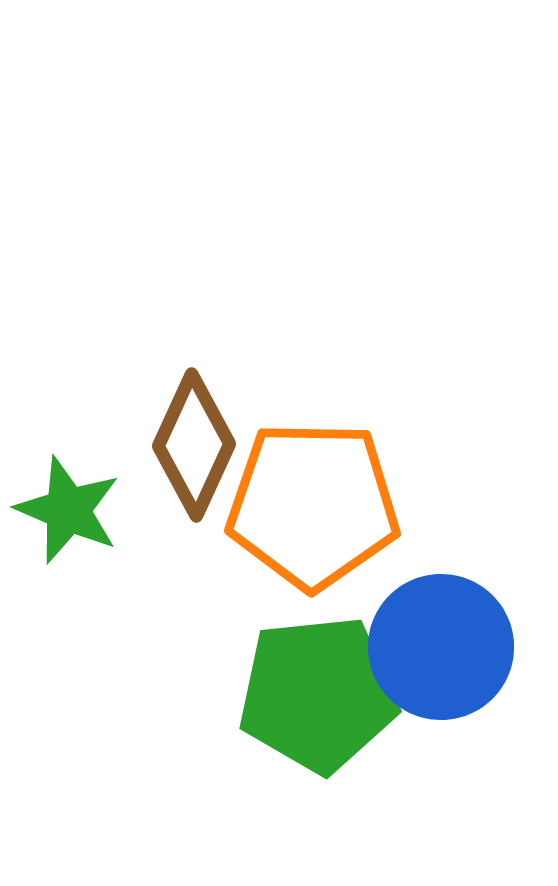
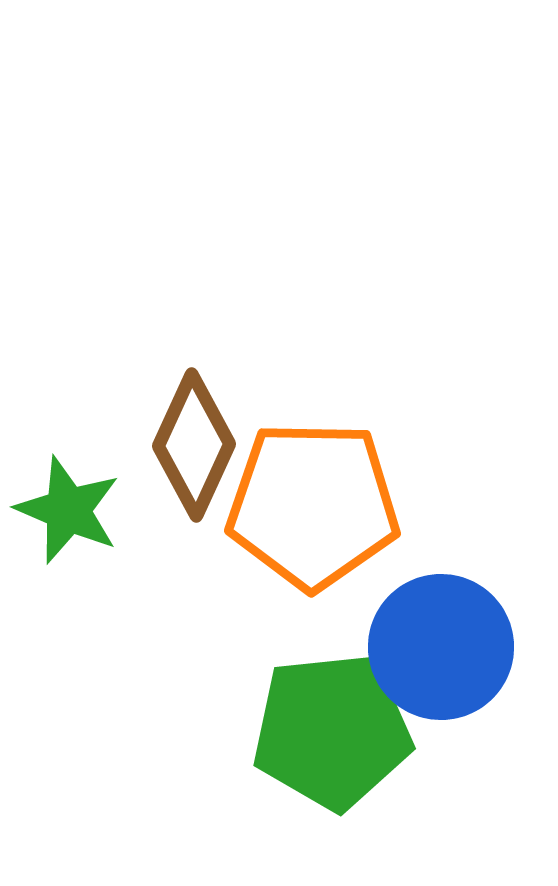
green pentagon: moved 14 px right, 37 px down
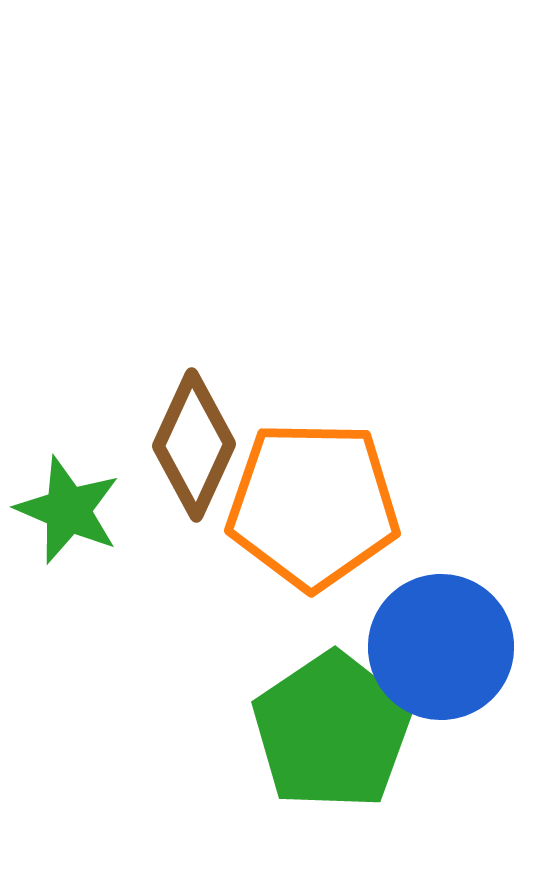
green pentagon: rotated 28 degrees counterclockwise
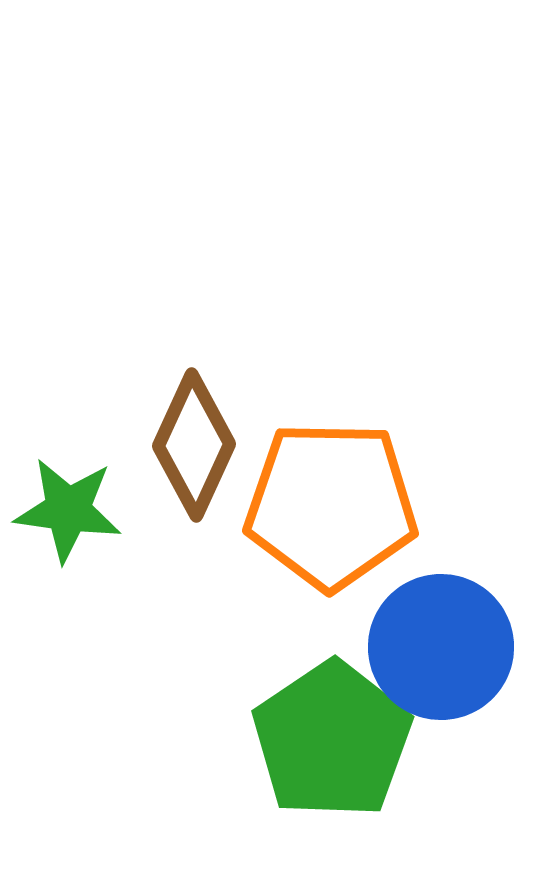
orange pentagon: moved 18 px right
green star: rotated 15 degrees counterclockwise
green pentagon: moved 9 px down
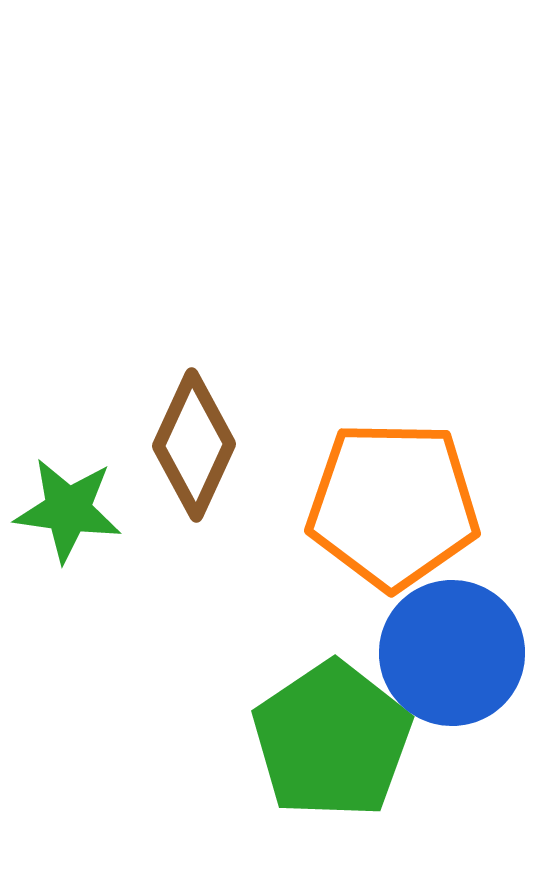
orange pentagon: moved 62 px right
blue circle: moved 11 px right, 6 px down
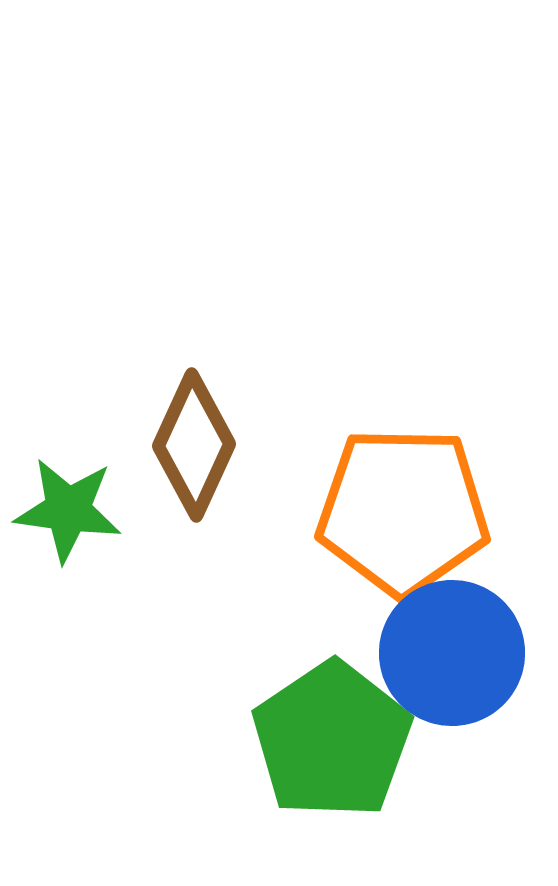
orange pentagon: moved 10 px right, 6 px down
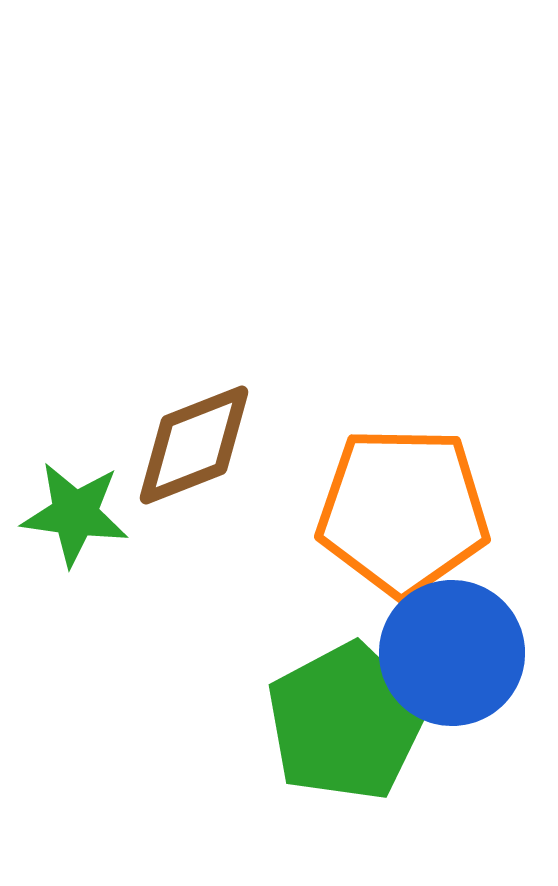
brown diamond: rotated 44 degrees clockwise
green star: moved 7 px right, 4 px down
green pentagon: moved 14 px right, 18 px up; rotated 6 degrees clockwise
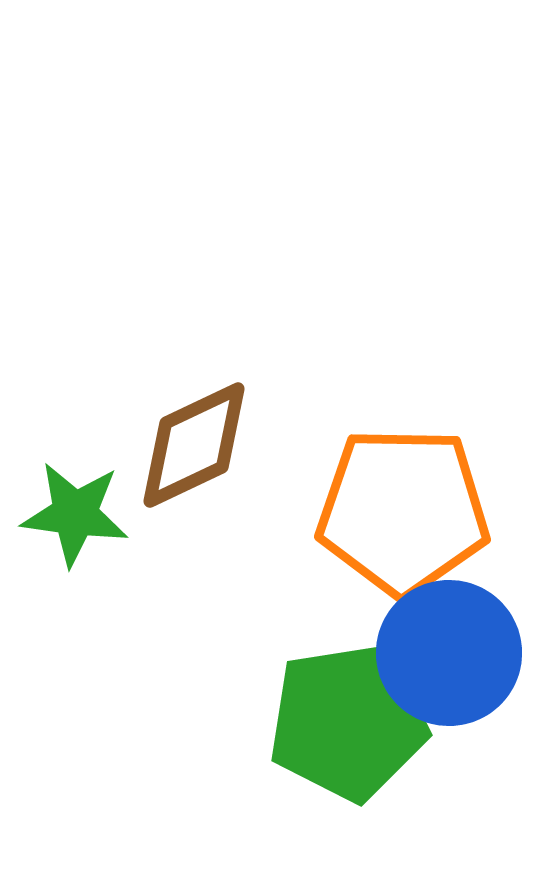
brown diamond: rotated 4 degrees counterclockwise
blue circle: moved 3 px left
green pentagon: moved 2 px right; rotated 19 degrees clockwise
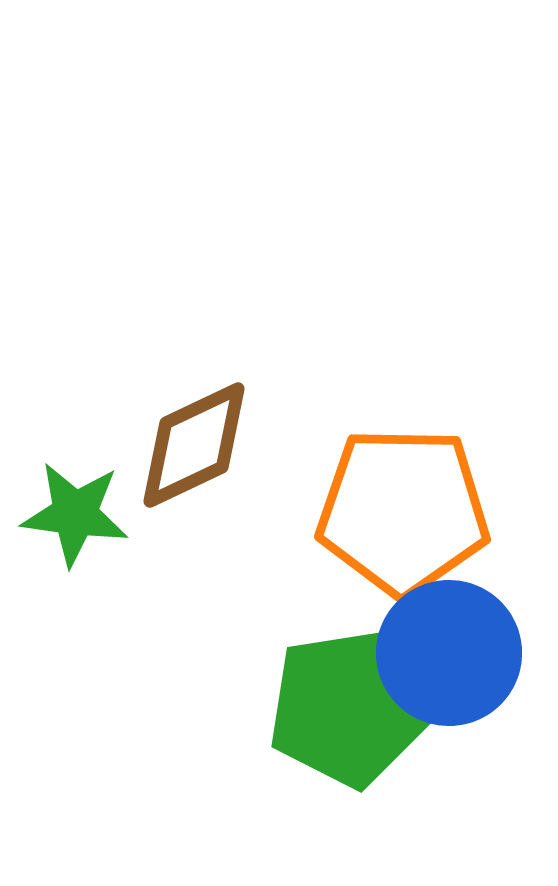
green pentagon: moved 14 px up
